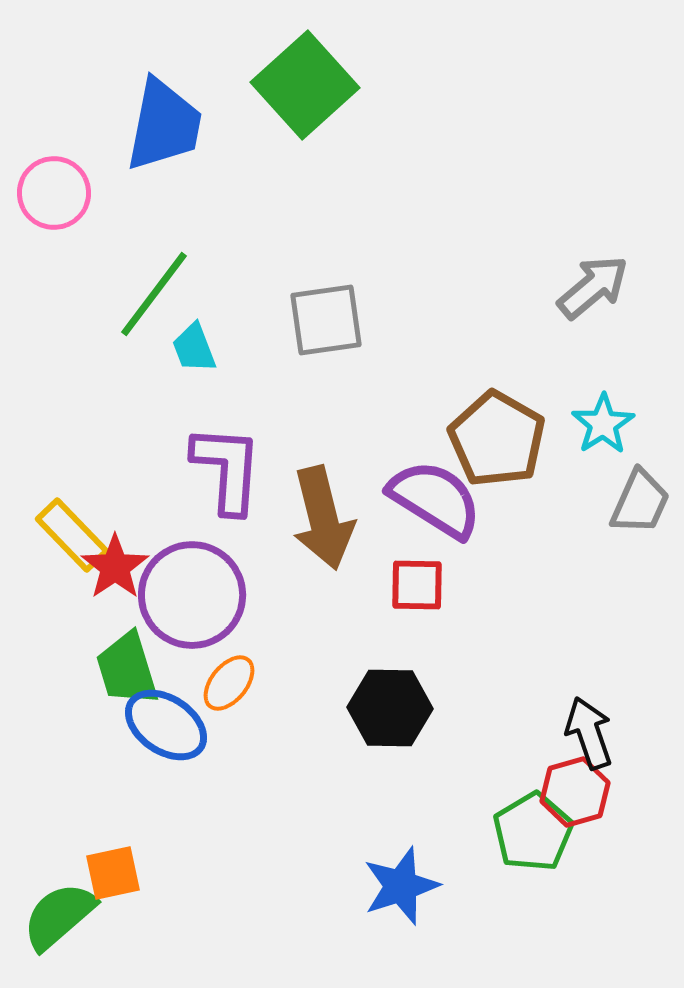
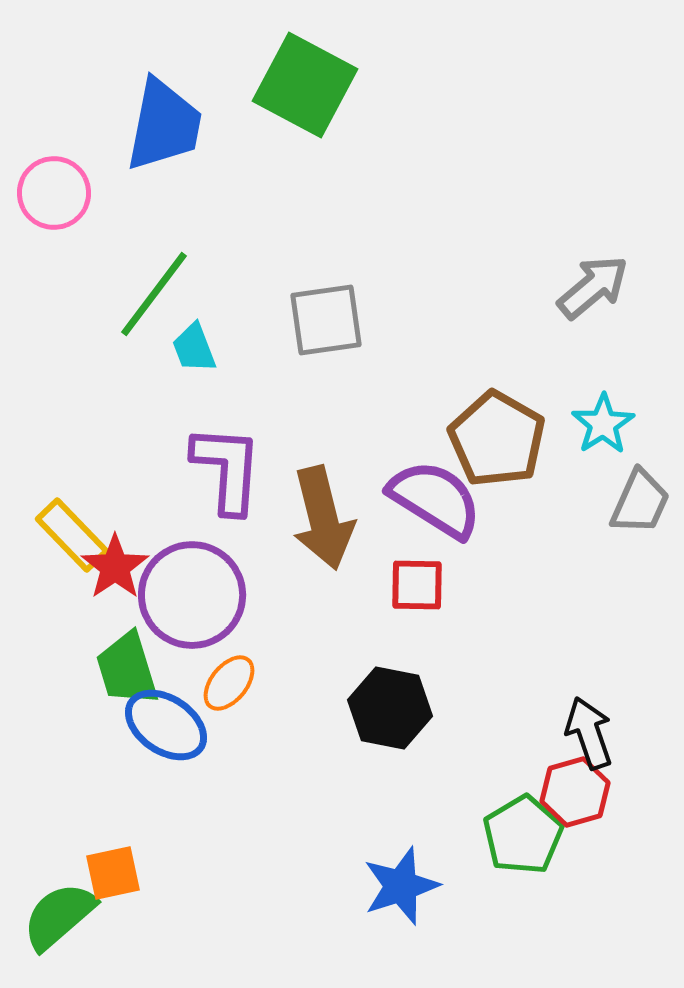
green square: rotated 20 degrees counterclockwise
black hexagon: rotated 10 degrees clockwise
green pentagon: moved 10 px left, 3 px down
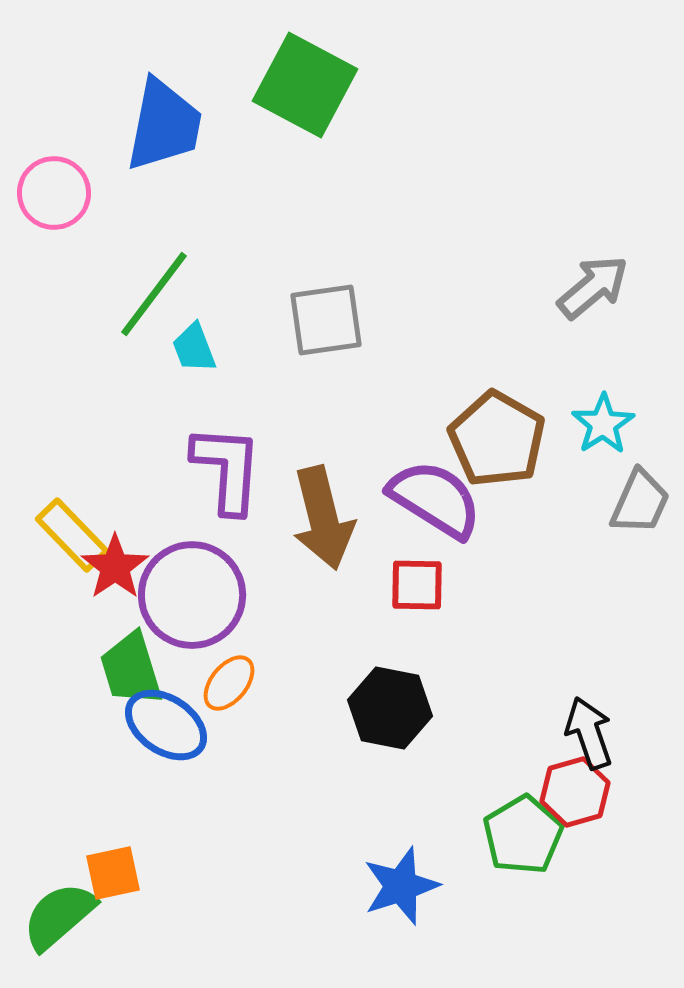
green trapezoid: moved 4 px right
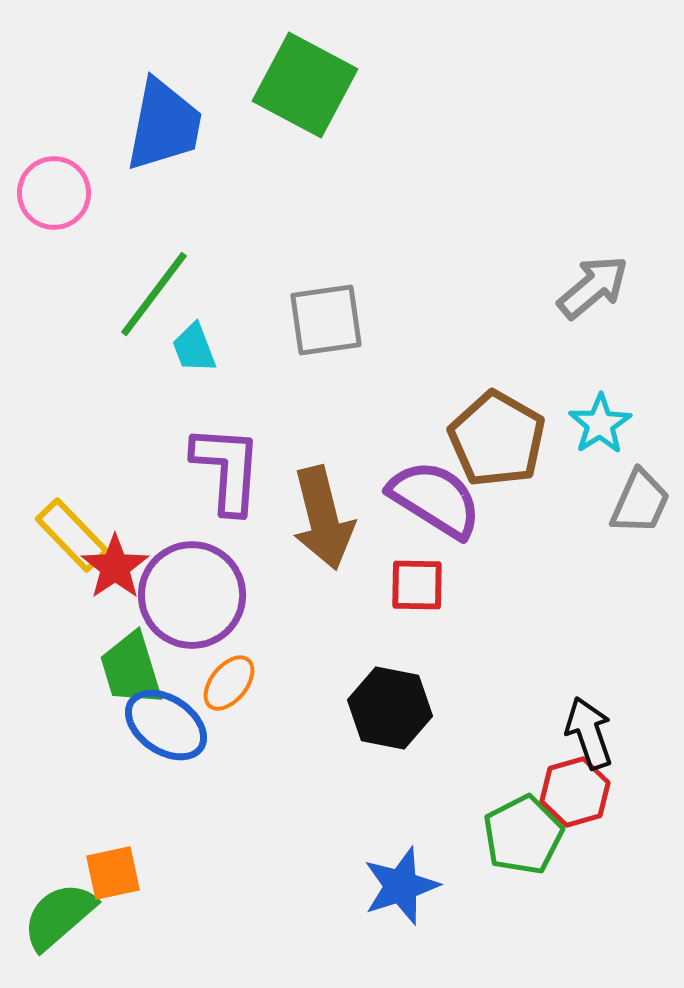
cyan star: moved 3 px left
green pentagon: rotated 4 degrees clockwise
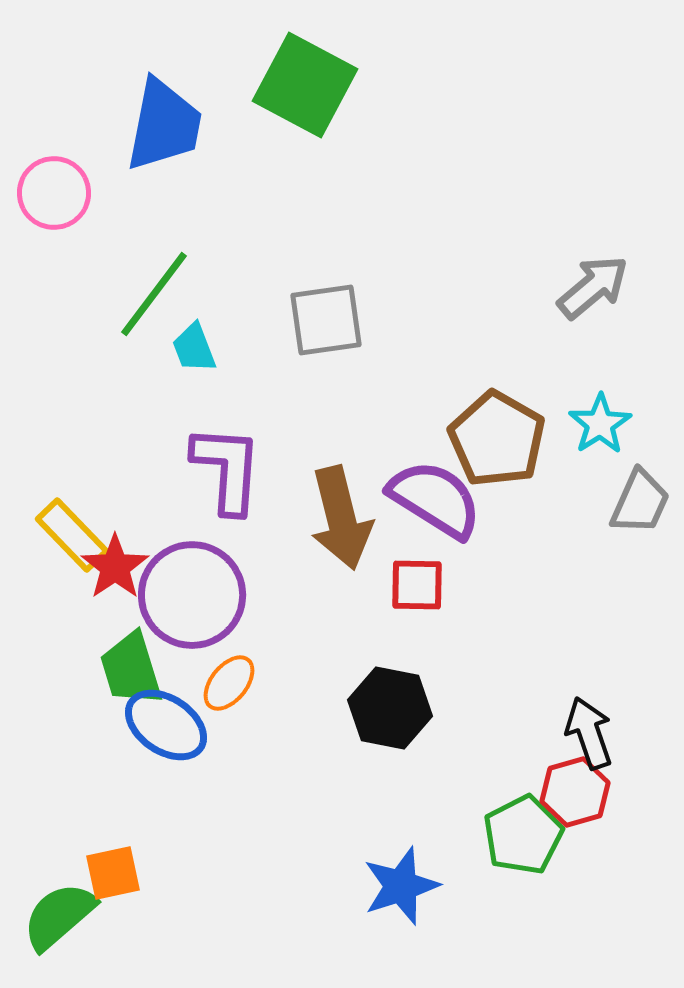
brown arrow: moved 18 px right
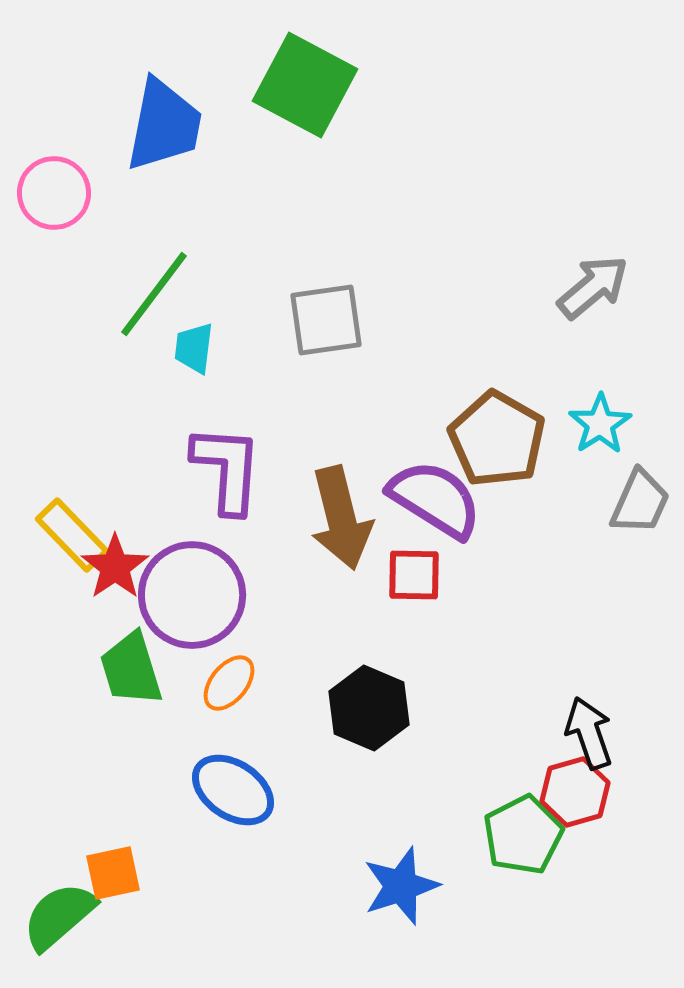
cyan trapezoid: rotated 28 degrees clockwise
red square: moved 3 px left, 10 px up
black hexagon: moved 21 px left; rotated 12 degrees clockwise
blue ellipse: moved 67 px right, 65 px down
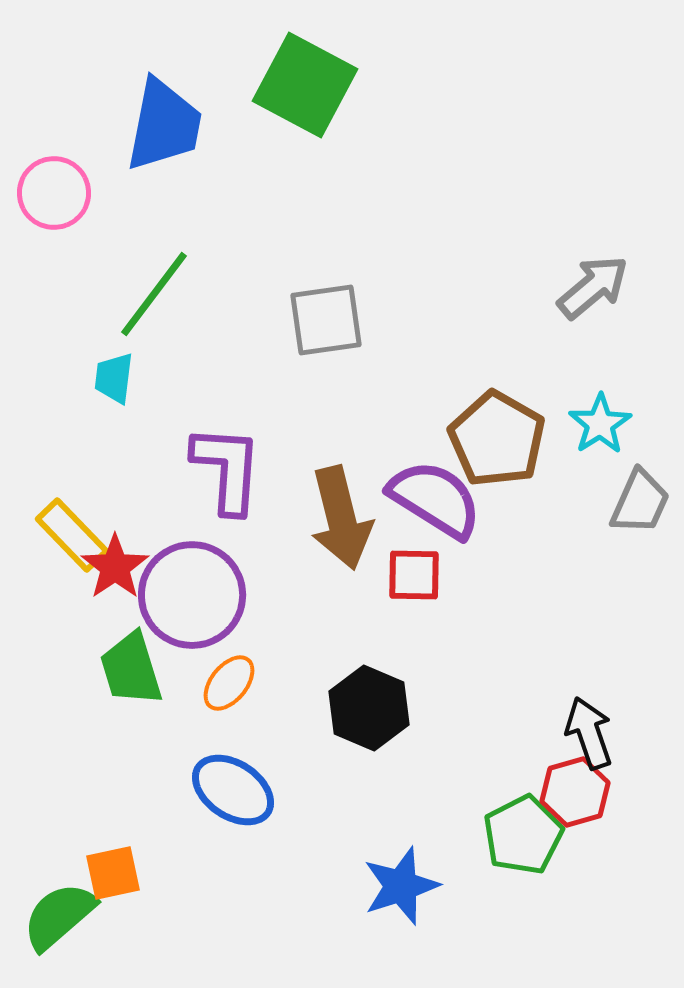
cyan trapezoid: moved 80 px left, 30 px down
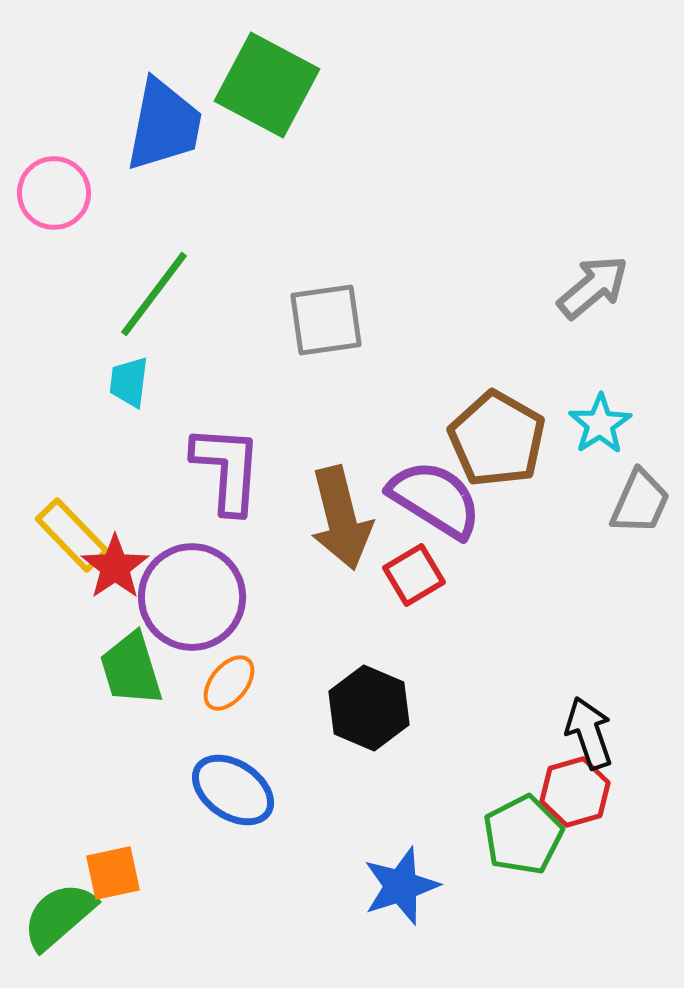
green square: moved 38 px left
cyan trapezoid: moved 15 px right, 4 px down
red square: rotated 32 degrees counterclockwise
purple circle: moved 2 px down
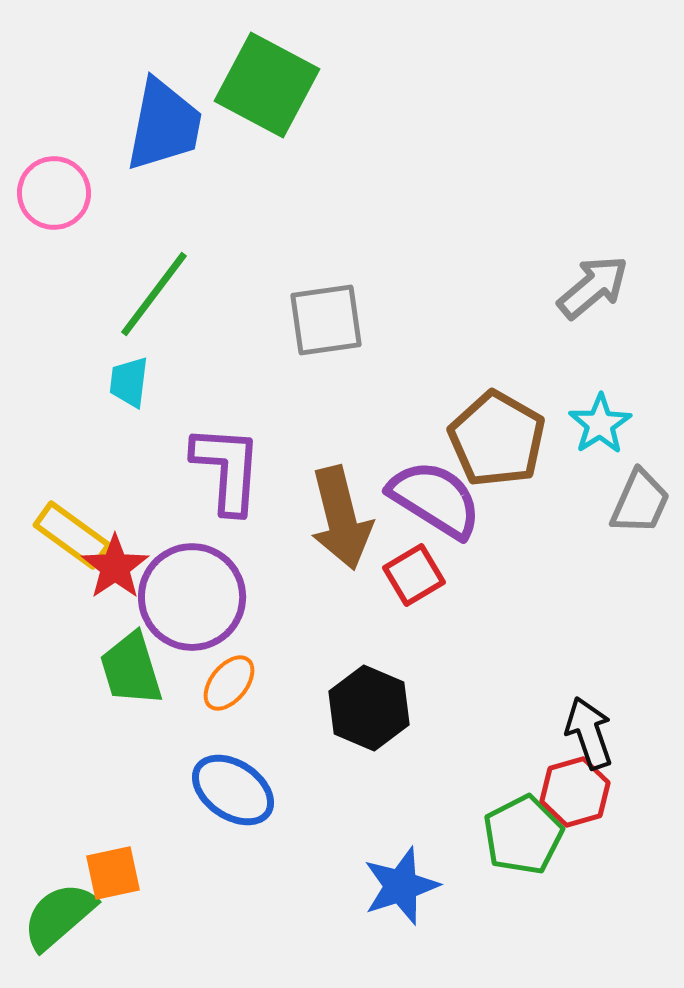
yellow rectangle: rotated 10 degrees counterclockwise
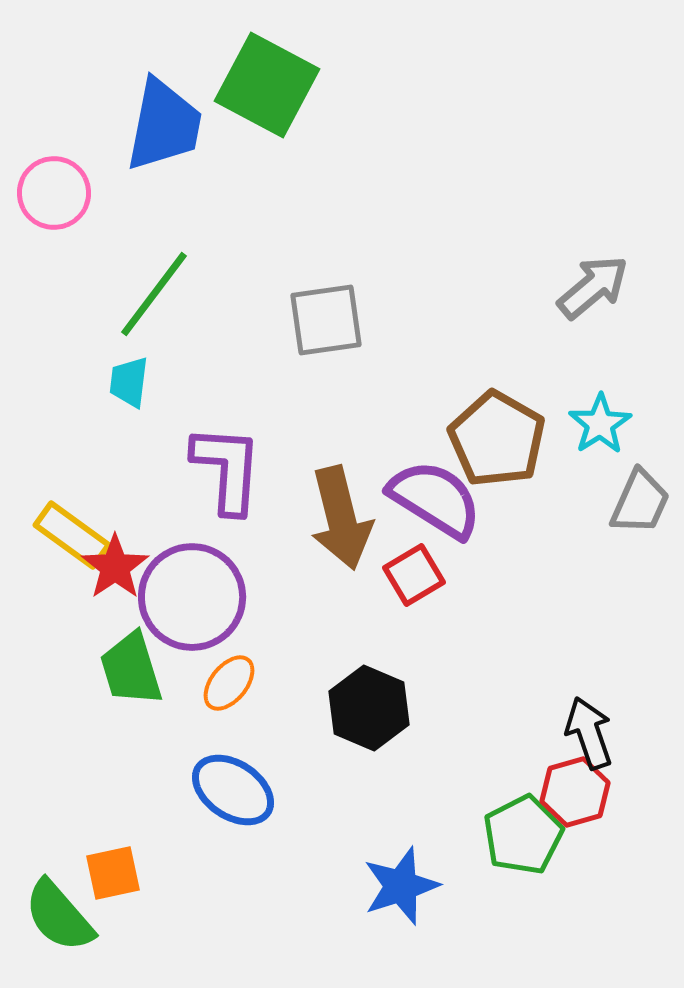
green semicircle: rotated 90 degrees counterclockwise
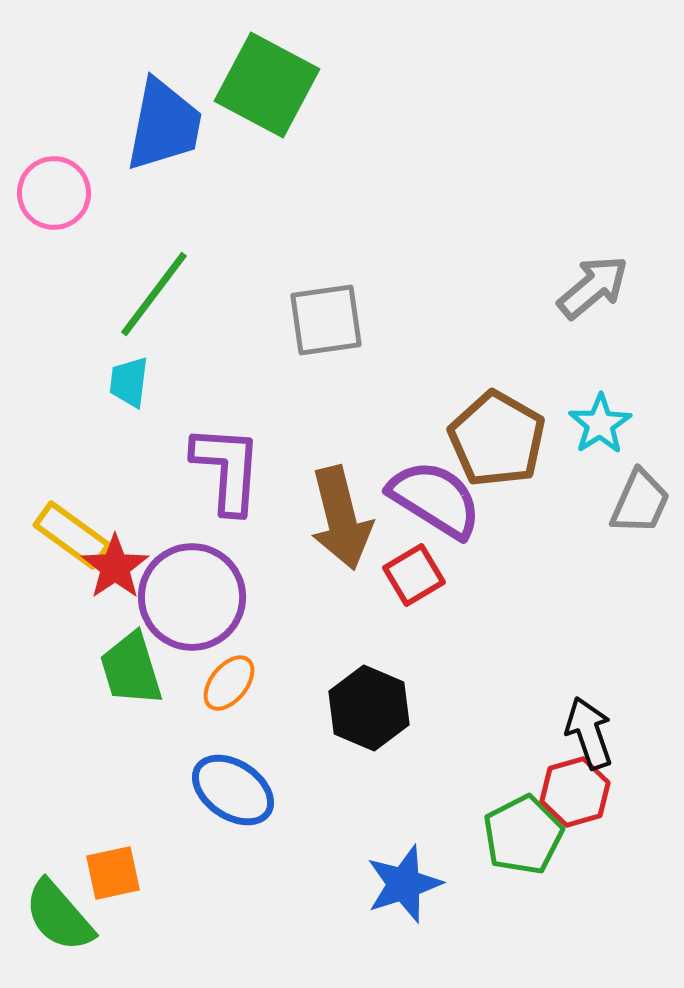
blue star: moved 3 px right, 2 px up
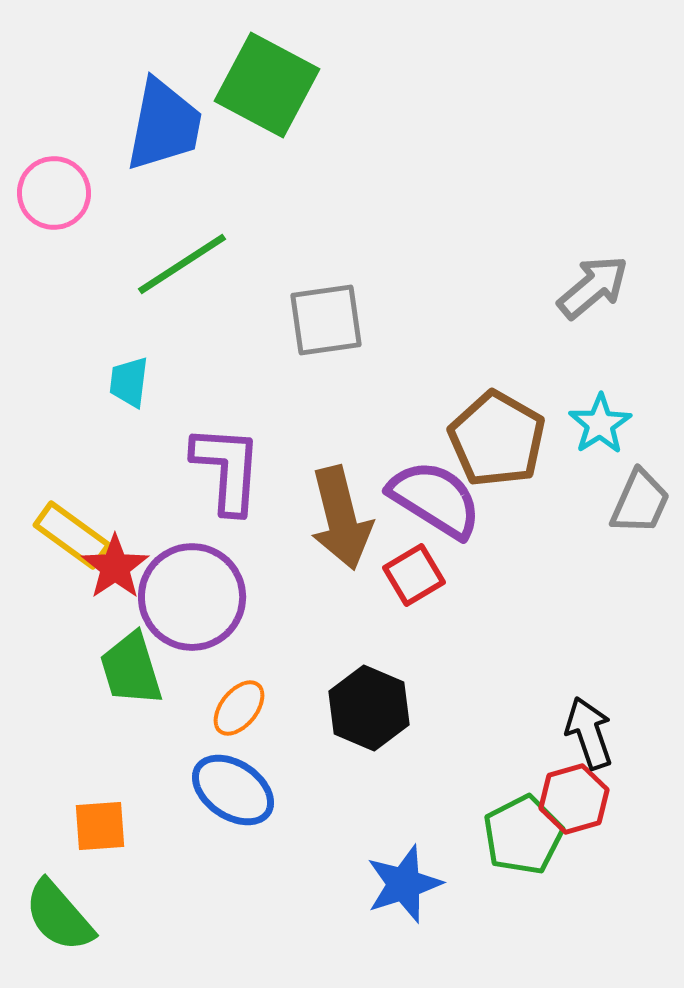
green line: moved 28 px right, 30 px up; rotated 20 degrees clockwise
orange ellipse: moved 10 px right, 25 px down
red hexagon: moved 1 px left, 7 px down
orange square: moved 13 px left, 47 px up; rotated 8 degrees clockwise
